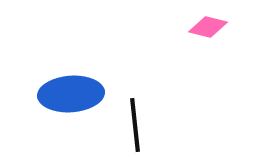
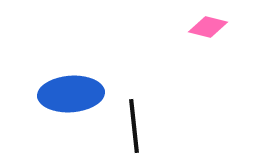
black line: moved 1 px left, 1 px down
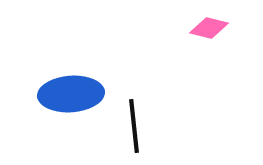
pink diamond: moved 1 px right, 1 px down
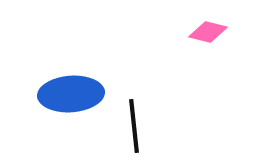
pink diamond: moved 1 px left, 4 px down
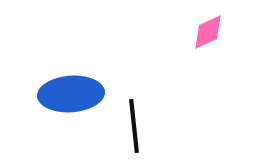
pink diamond: rotated 39 degrees counterclockwise
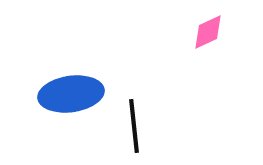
blue ellipse: rotated 4 degrees counterclockwise
